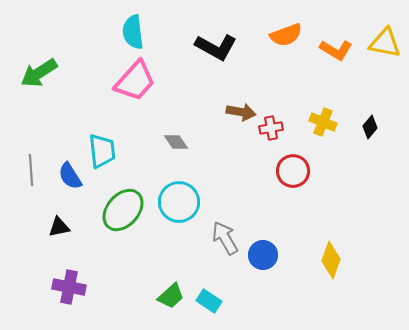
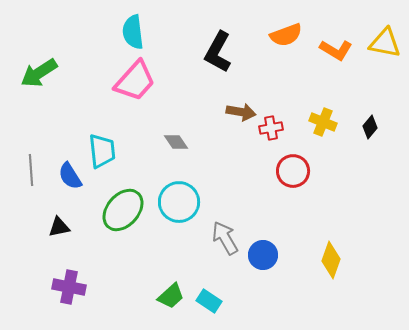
black L-shape: moved 2 px right, 5 px down; rotated 90 degrees clockwise
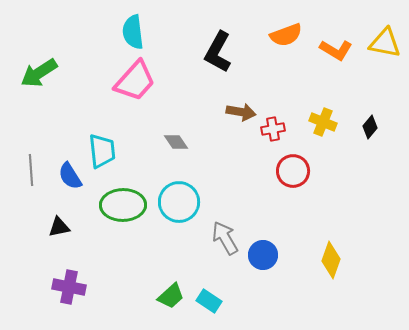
red cross: moved 2 px right, 1 px down
green ellipse: moved 5 px up; rotated 48 degrees clockwise
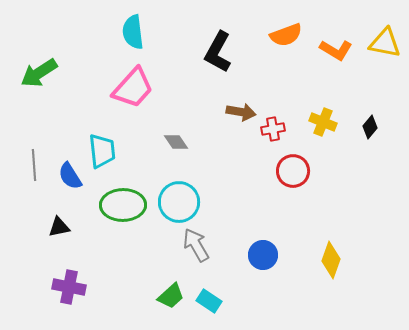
pink trapezoid: moved 2 px left, 7 px down
gray line: moved 3 px right, 5 px up
gray arrow: moved 29 px left, 7 px down
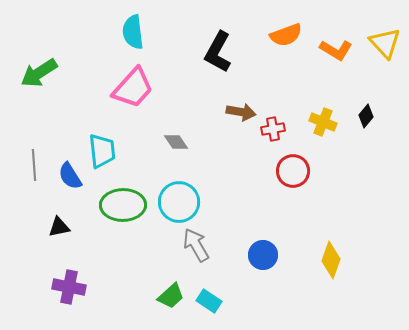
yellow triangle: rotated 36 degrees clockwise
black diamond: moved 4 px left, 11 px up
